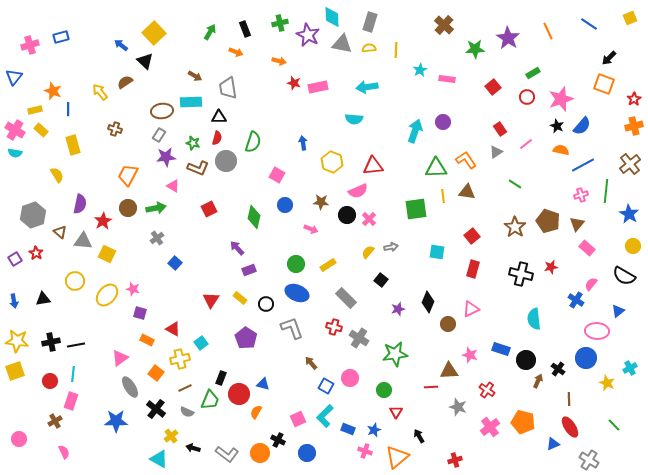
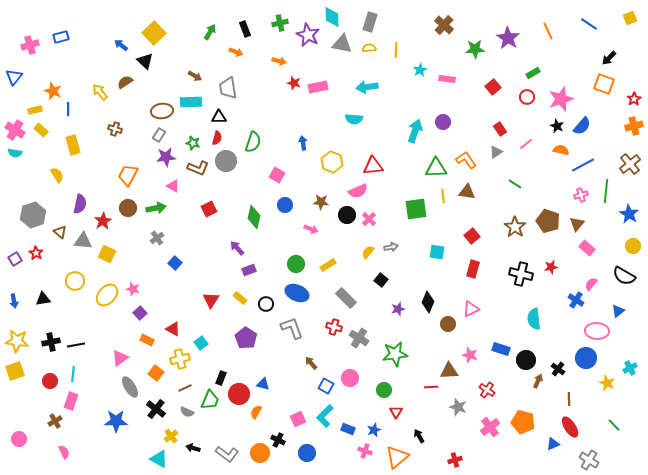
purple square at (140, 313): rotated 32 degrees clockwise
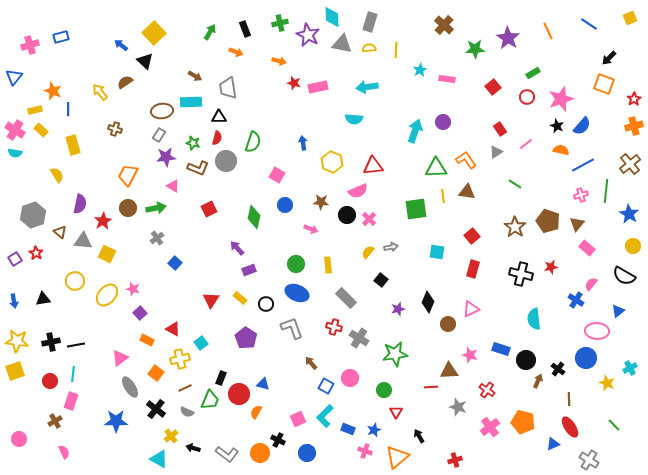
yellow rectangle at (328, 265): rotated 63 degrees counterclockwise
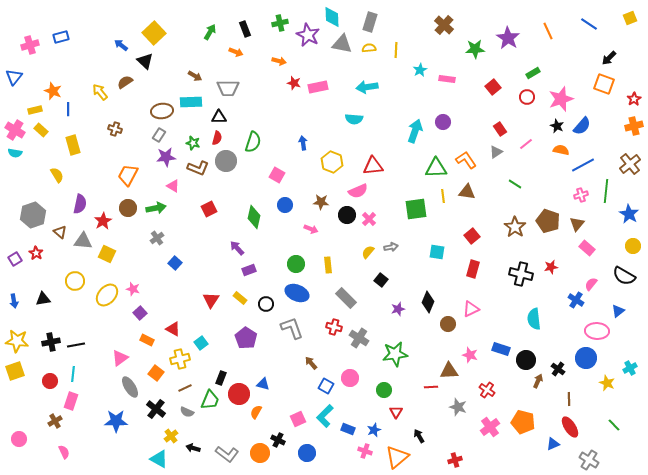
gray trapezoid at (228, 88): rotated 80 degrees counterclockwise
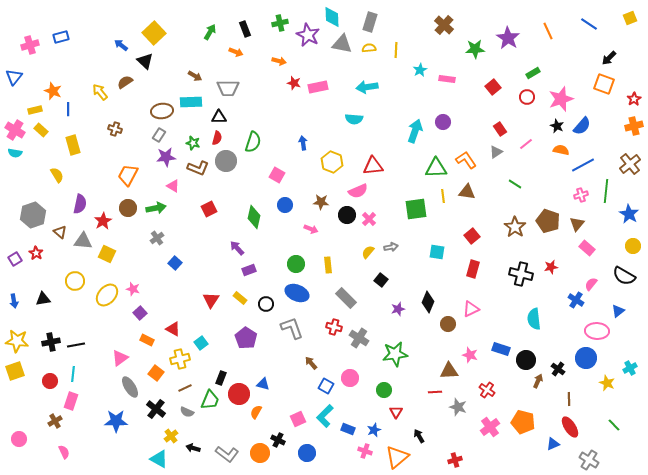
red line at (431, 387): moved 4 px right, 5 px down
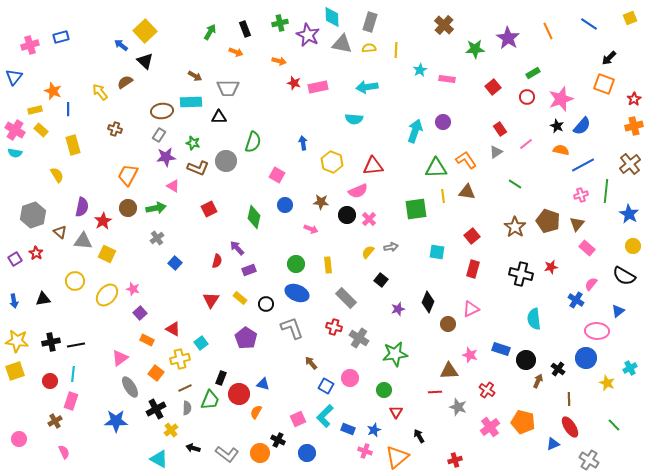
yellow square at (154, 33): moved 9 px left, 2 px up
red semicircle at (217, 138): moved 123 px down
purple semicircle at (80, 204): moved 2 px right, 3 px down
black cross at (156, 409): rotated 24 degrees clockwise
gray semicircle at (187, 412): moved 4 px up; rotated 112 degrees counterclockwise
yellow cross at (171, 436): moved 6 px up
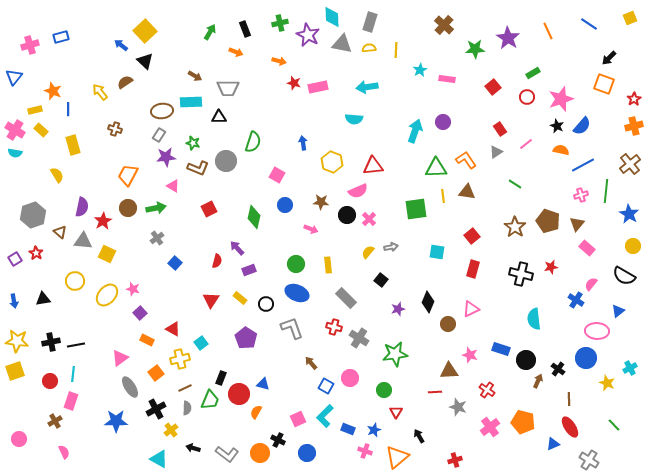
orange square at (156, 373): rotated 14 degrees clockwise
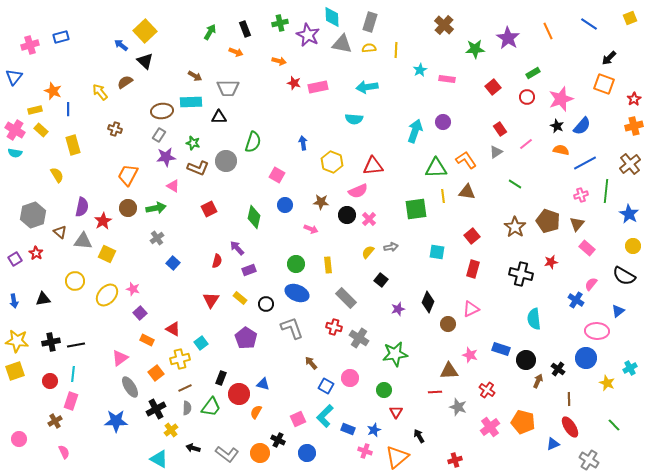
blue line at (583, 165): moved 2 px right, 2 px up
blue square at (175, 263): moved 2 px left
red star at (551, 267): moved 5 px up
green trapezoid at (210, 400): moved 1 px right, 7 px down; rotated 15 degrees clockwise
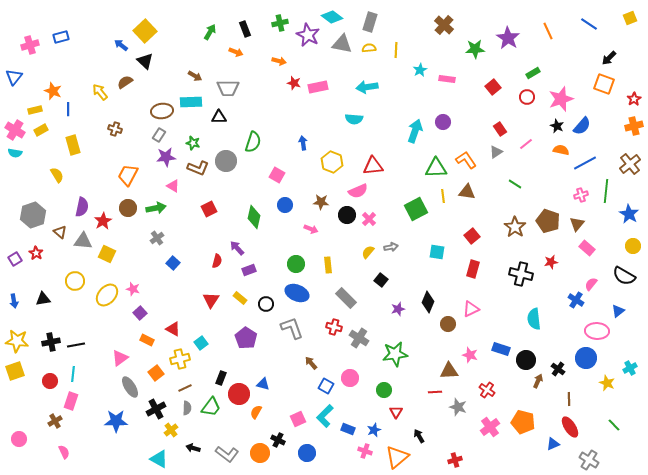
cyan diamond at (332, 17): rotated 50 degrees counterclockwise
yellow rectangle at (41, 130): rotated 72 degrees counterclockwise
green square at (416, 209): rotated 20 degrees counterclockwise
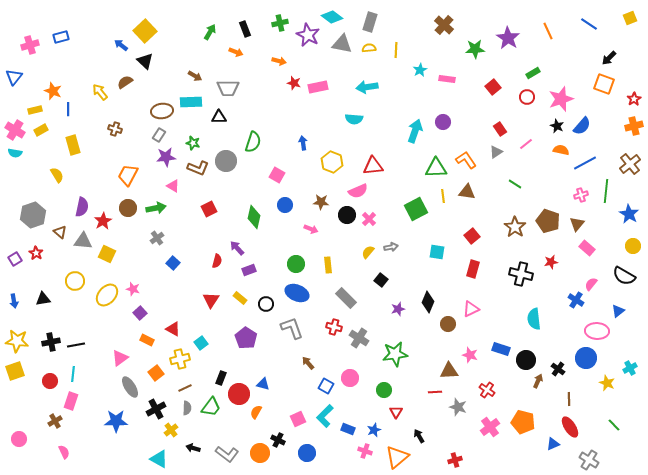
brown arrow at (311, 363): moved 3 px left
